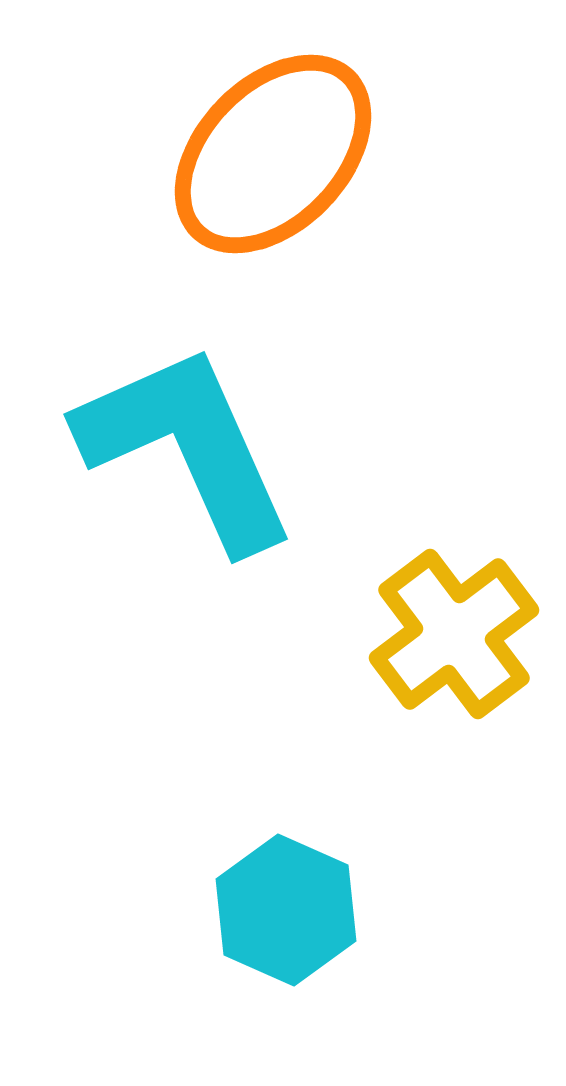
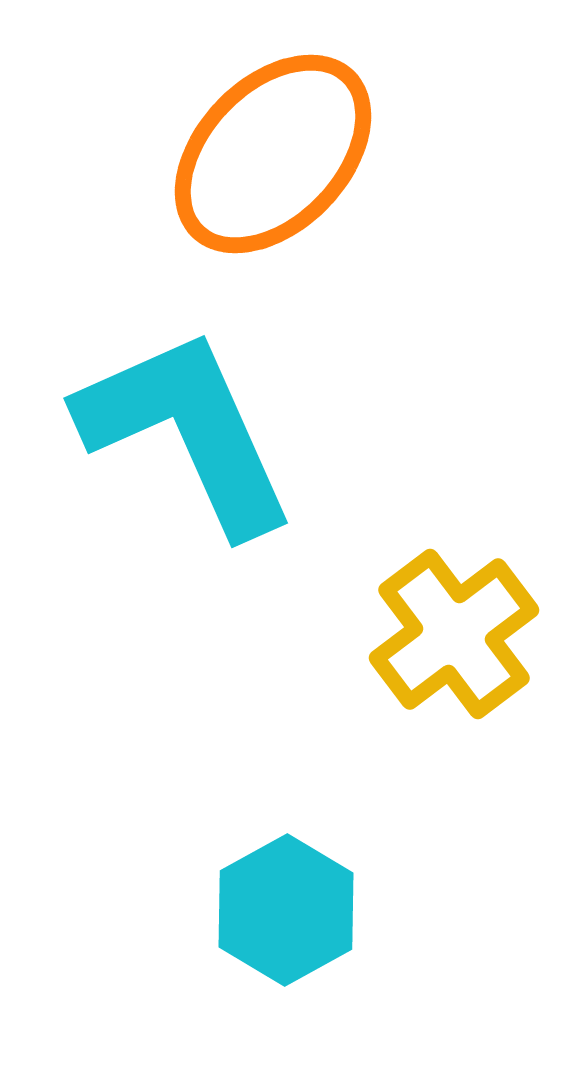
cyan L-shape: moved 16 px up
cyan hexagon: rotated 7 degrees clockwise
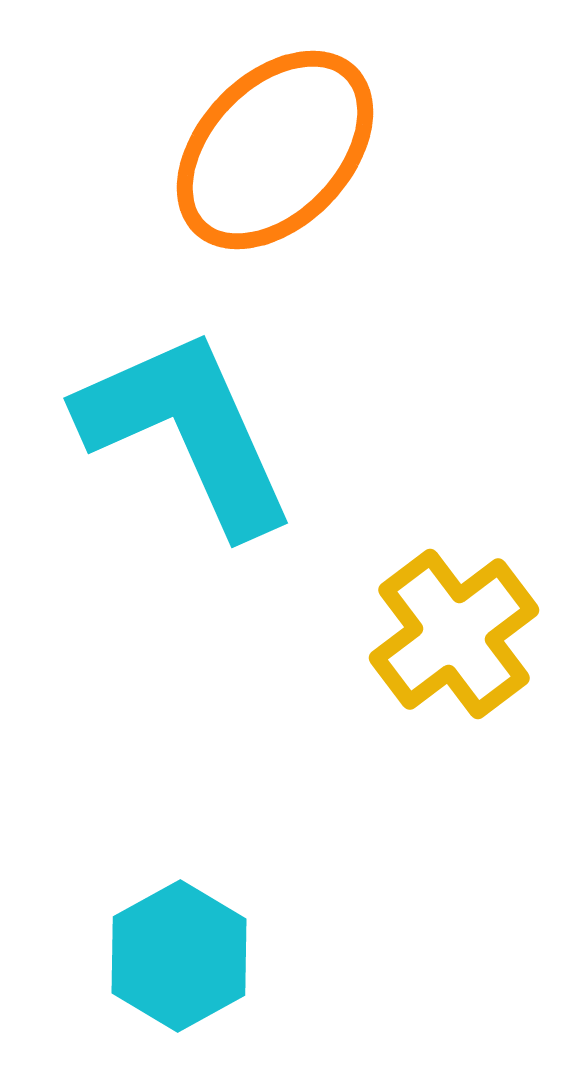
orange ellipse: moved 2 px right, 4 px up
cyan hexagon: moved 107 px left, 46 px down
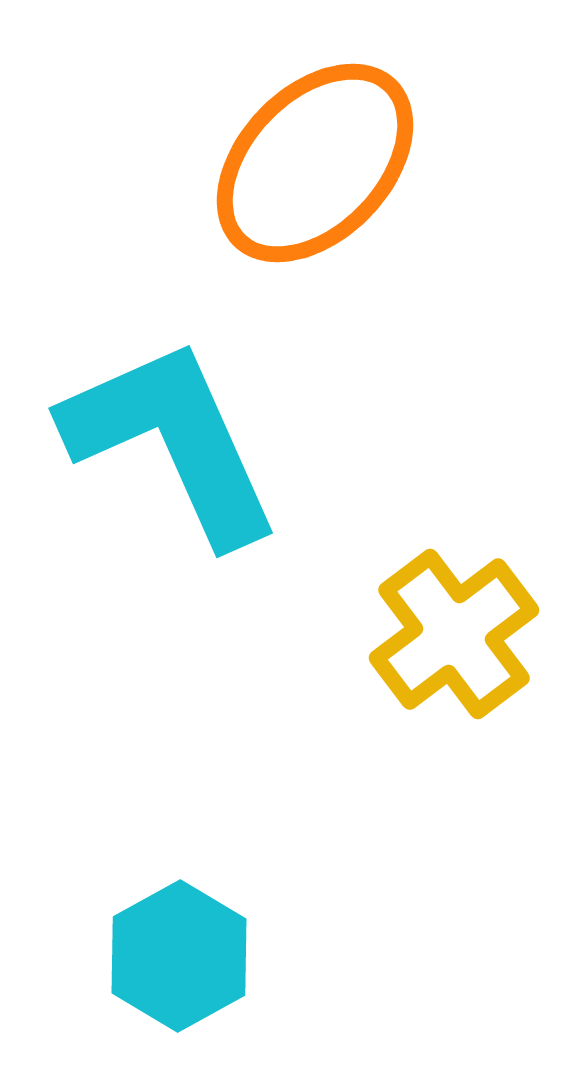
orange ellipse: moved 40 px right, 13 px down
cyan L-shape: moved 15 px left, 10 px down
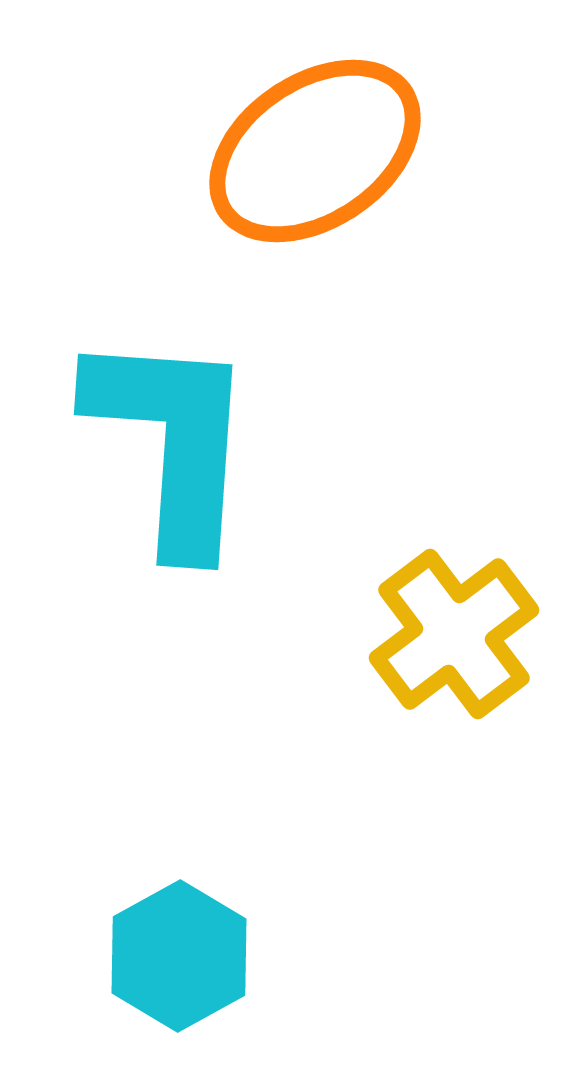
orange ellipse: moved 12 px up; rotated 12 degrees clockwise
cyan L-shape: rotated 28 degrees clockwise
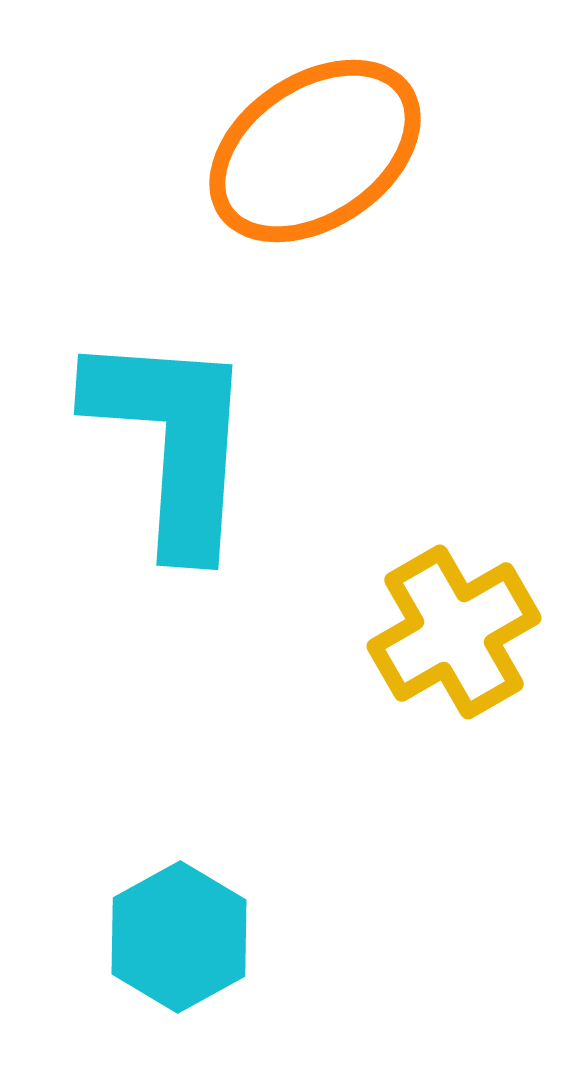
yellow cross: moved 2 px up; rotated 7 degrees clockwise
cyan hexagon: moved 19 px up
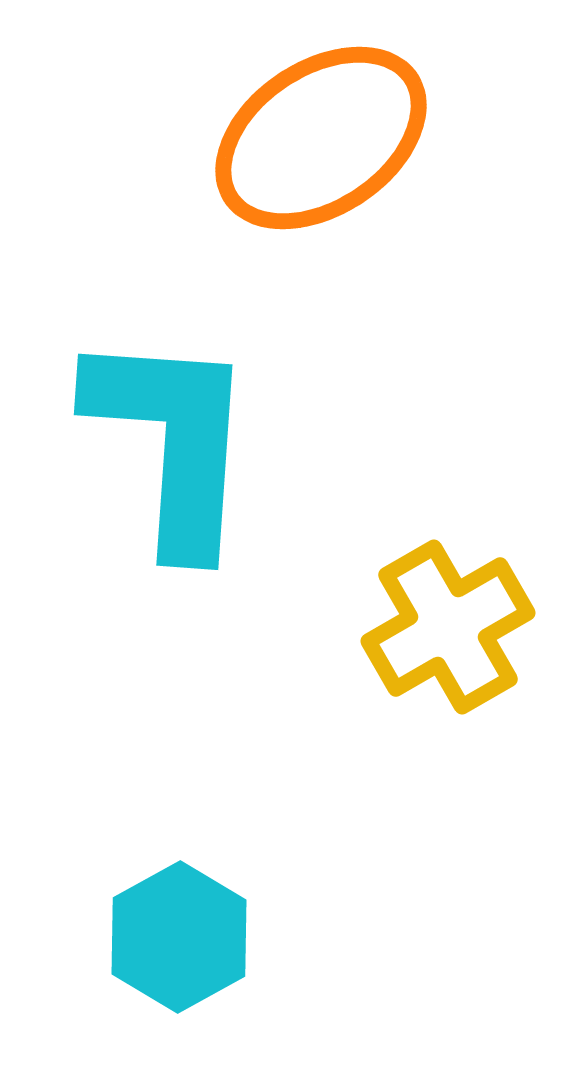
orange ellipse: moved 6 px right, 13 px up
yellow cross: moved 6 px left, 5 px up
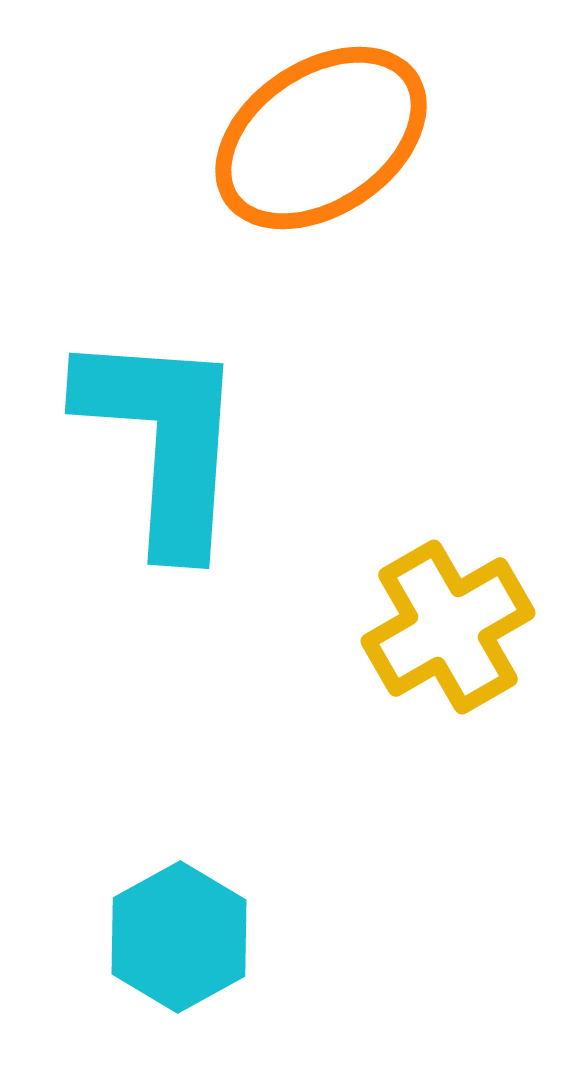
cyan L-shape: moved 9 px left, 1 px up
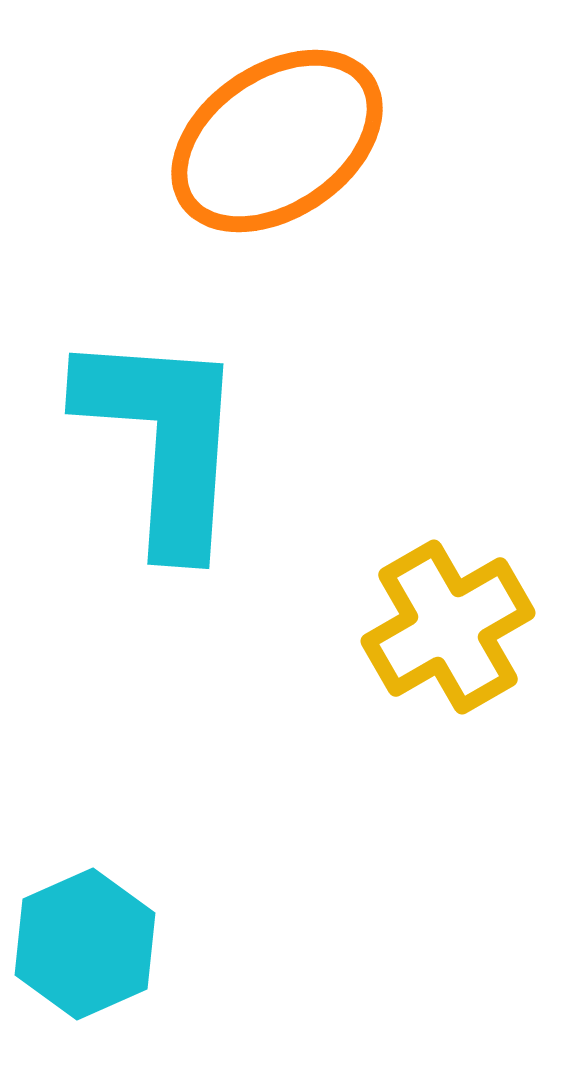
orange ellipse: moved 44 px left, 3 px down
cyan hexagon: moved 94 px left, 7 px down; rotated 5 degrees clockwise
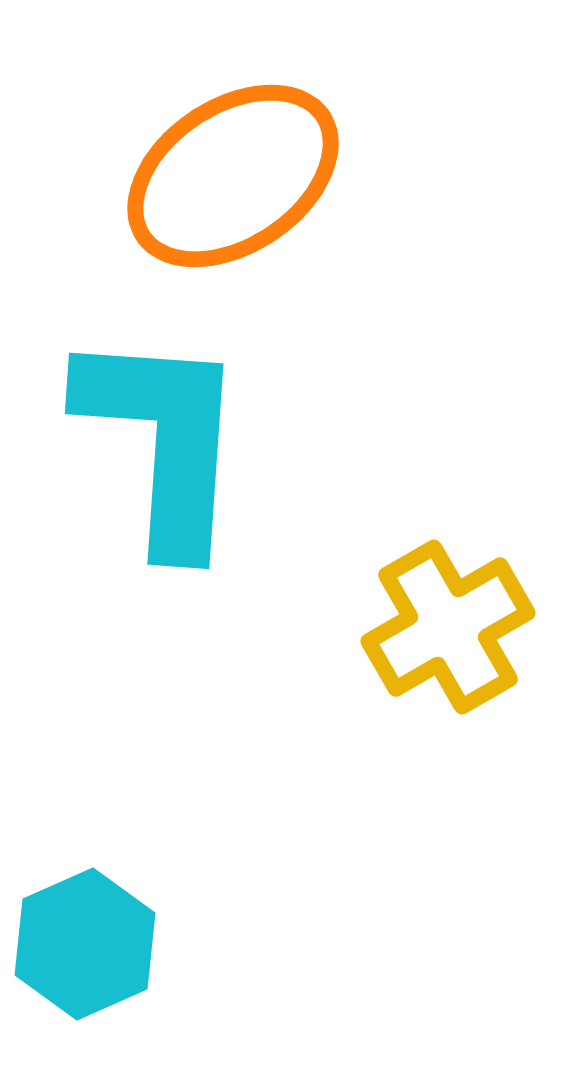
orange ellipse: moved 44 px left, 35 px down
